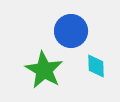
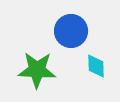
green star: moved 7 px left; rotated 27 degrees counterclockwise
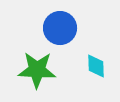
blue circle: moved 11 px left, 3 px up
